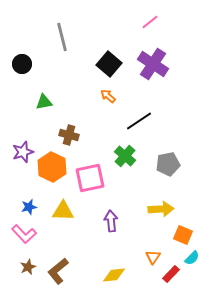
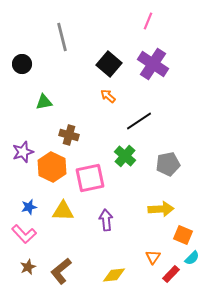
pink line: moved 2 px left, 1 px up; rotated 30 degrees counterclockwise
purple arrow: moved 5 px left, 1 px up
brown L-shape: moved 3 px right
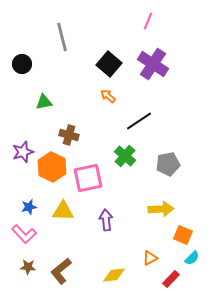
pink square: moved 2 px left
orange triangle: moved 3 px left, 1 px down; rotated 28 degrees clockwise
brown star: rotated 28 degrees clockwise
red rectangle: moved 5 px down
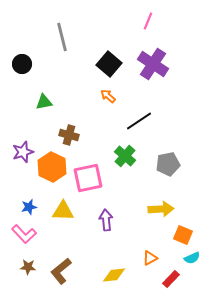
cyan semicircle: rotated 21 degrees clockwise
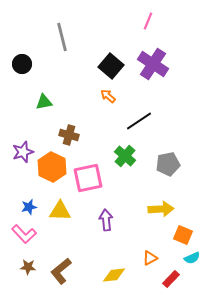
black square: moved 2 px right, 2 px down
yellow triangle: moved 3 px left
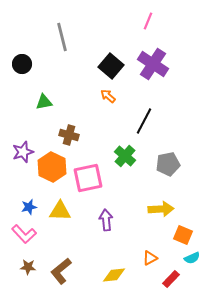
black line: moved 5 px right; rotated 28 degrees counterclockwise
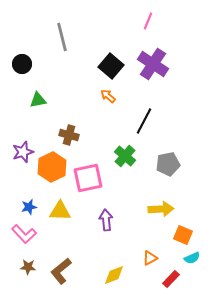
green triangle: moved 6 px left, 2 px up
orange hexagon: rotated 8 degrees clockwise
yellow diamond: rotated 15 degrees counterclockwise
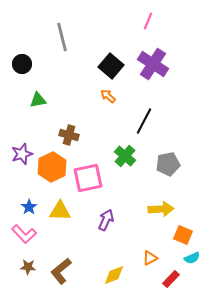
purple star: moved 1 px left, 2 px down
blue star: rotated 21 degrees counterclockwise
purple arrow: rotated 30 degrees clockwise
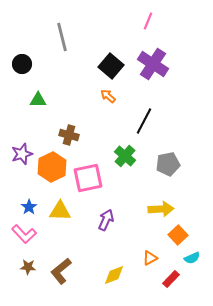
green triangle: rotated 12 degrees clockwise
orange square: moved 5 px left; rotated 24 degrees clockwise
